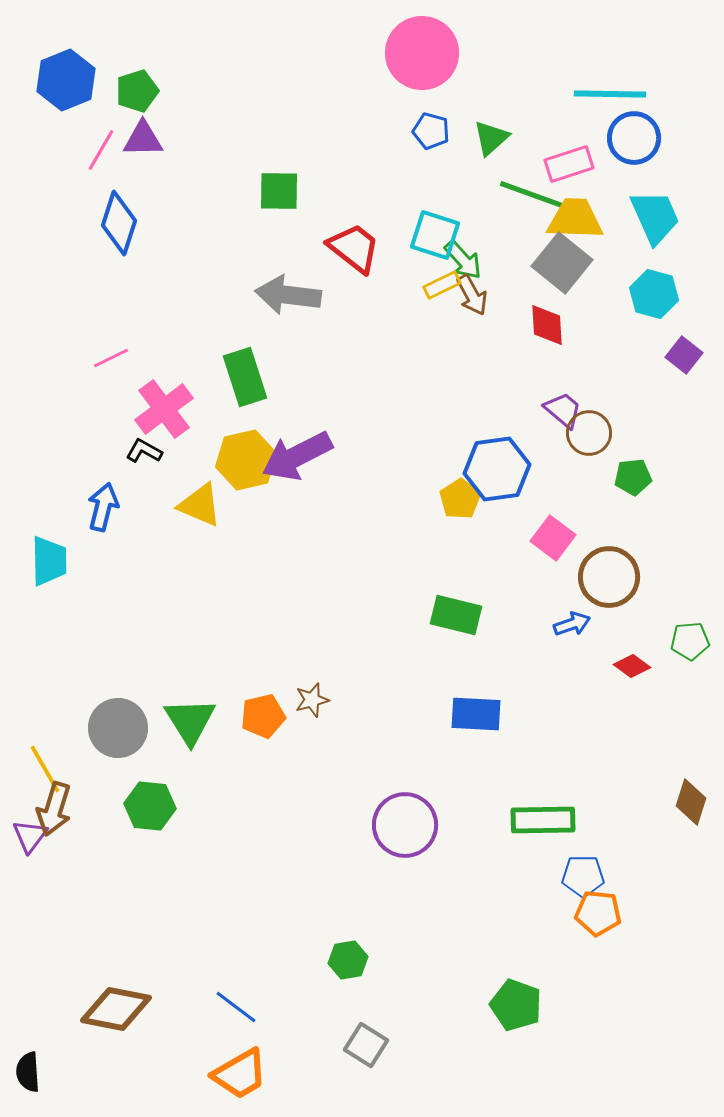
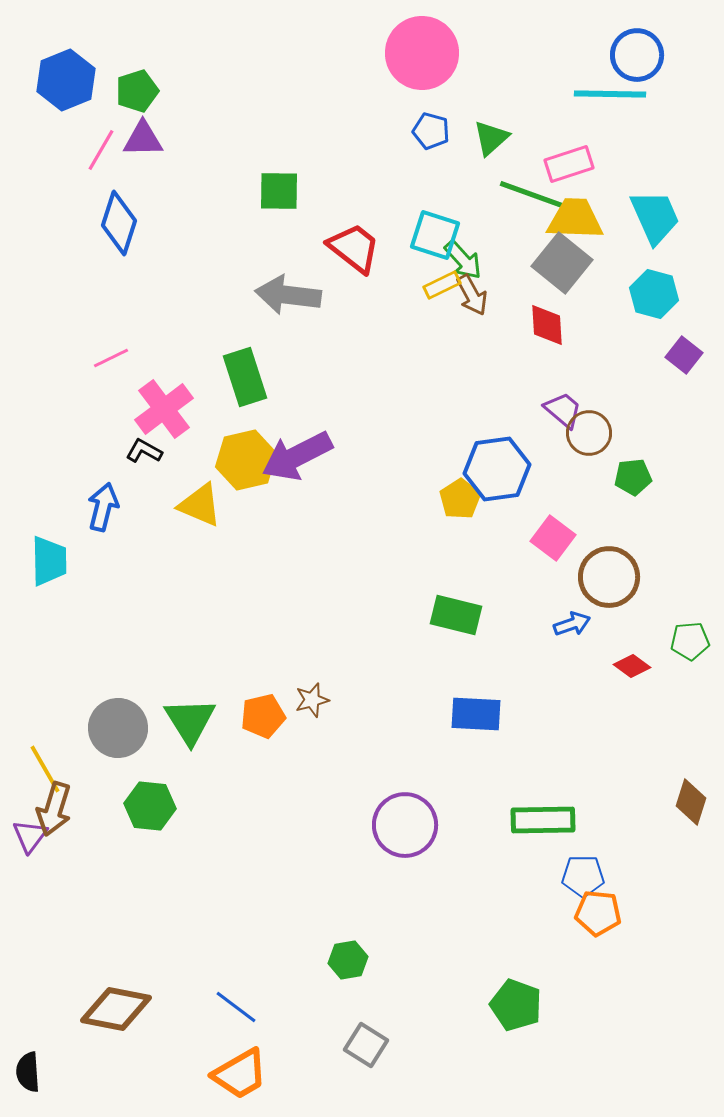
blue circle at (634, 138): moved 3 px right, 83 px up
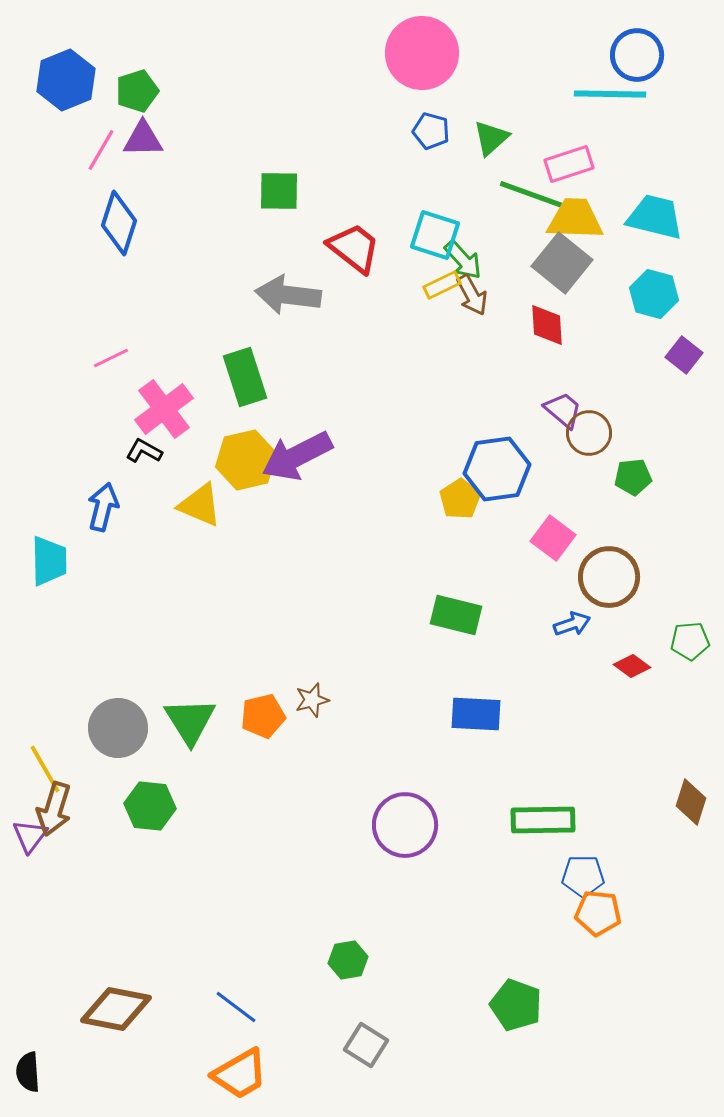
cyan trapezoid at (655, 217): rotated 52 degrees counterclockwise
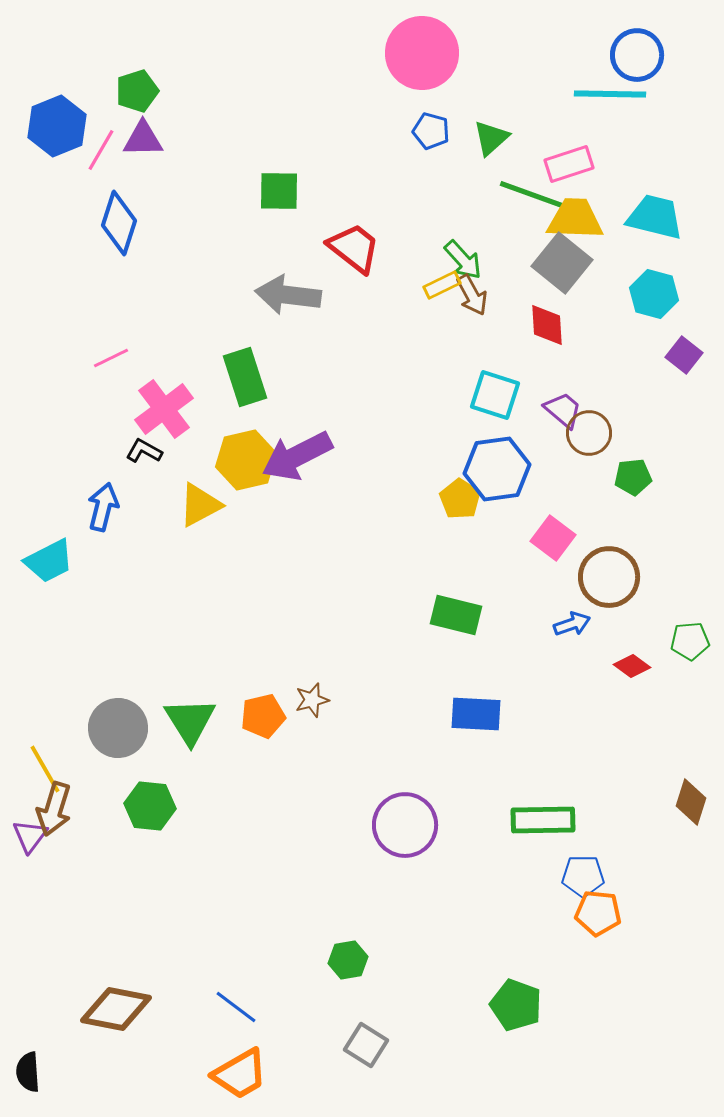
blue hexagon at (66, 80): moved 9 px left, 46 px down
cyan square at (435, 235): moved 60 px right, 160 px down
yellow pentagon at (460, 499): rotated 6 degrees counterclockwise
yellow triangle at (200, 505): rotated 51 degrees counterclockwise
cyan trapezoid at (49, 561): rotated 64 degrees clockwise
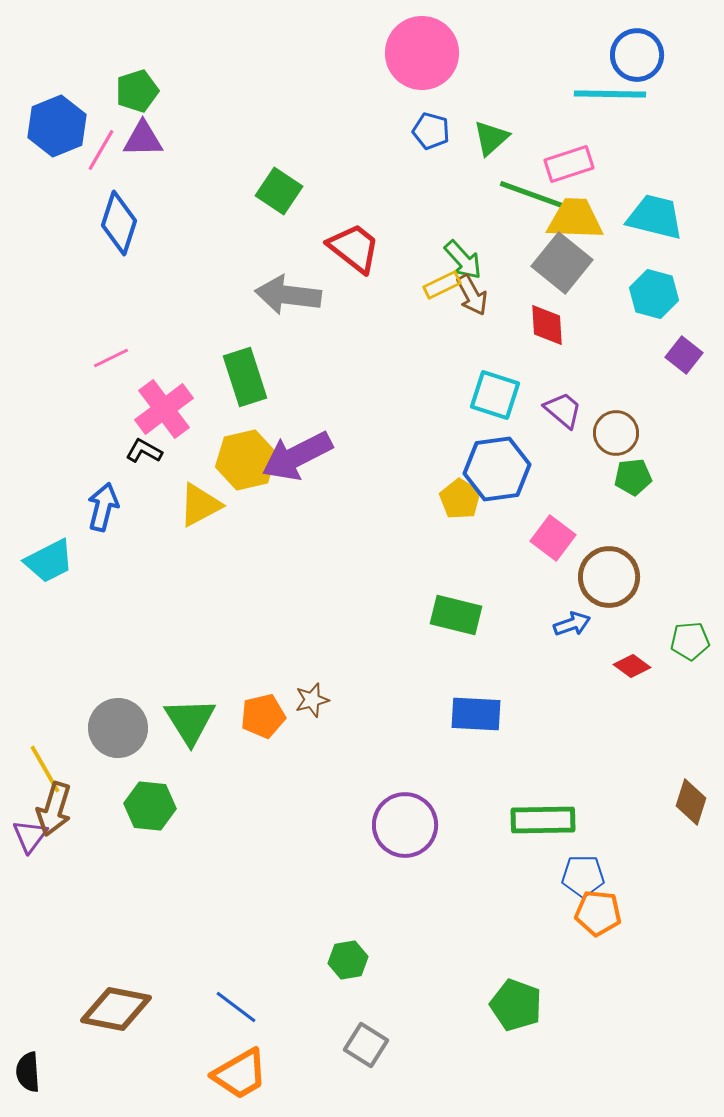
green square at (279, 191): rotated 33 degrees clockwise
brown circle at (589, 433): moved 27 px right
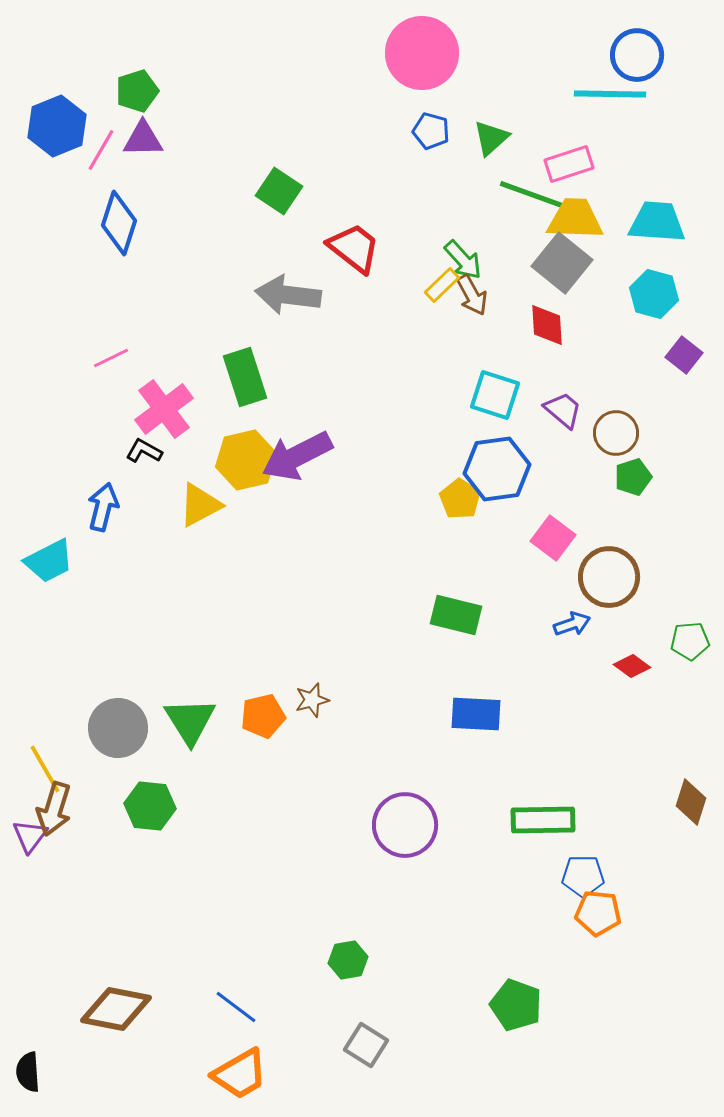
cyan trapezoid at (655, 217): moved 2 px right, 5 px down; rotated 10 degrees counterclockwise
yellow rectangle at (442, 285): rotated 18 degrees counterclockwise
green pentagon at (633, 477): rotated 12 degrees counterclockwise
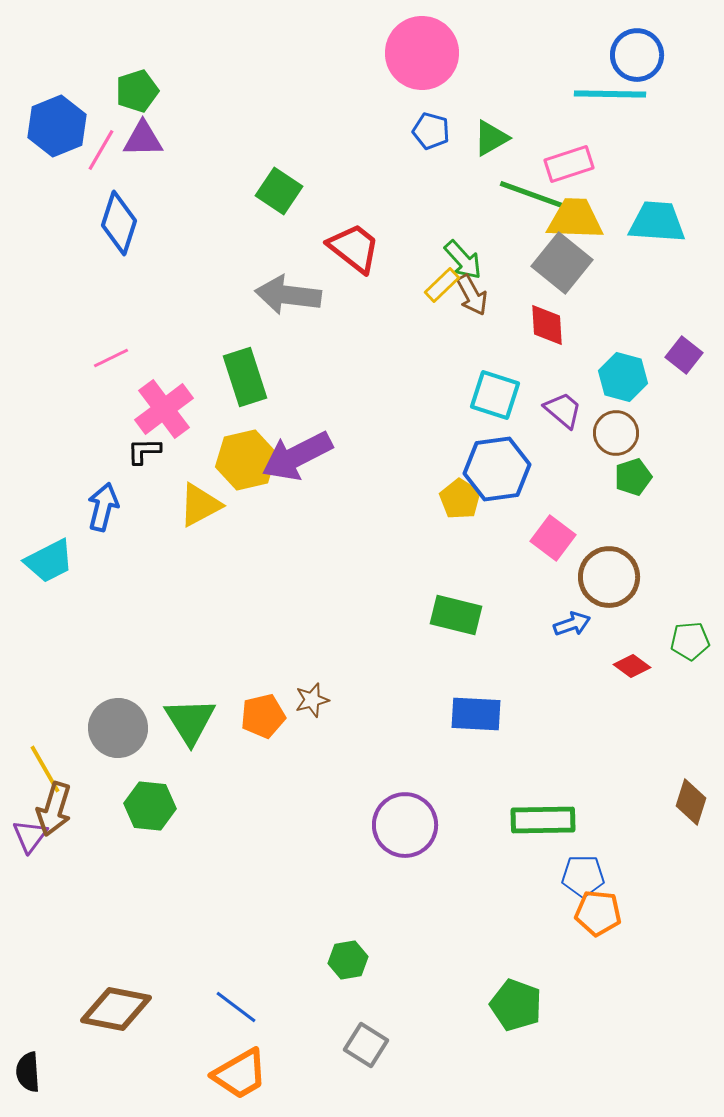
green triangle at (491, 138): rotated 12 degrees clockwise
cyan hexagon at (654, 294): moved 31 px left, 83 px down
black L-shape at (144, 451): rotated 30 degrees counterclockwise
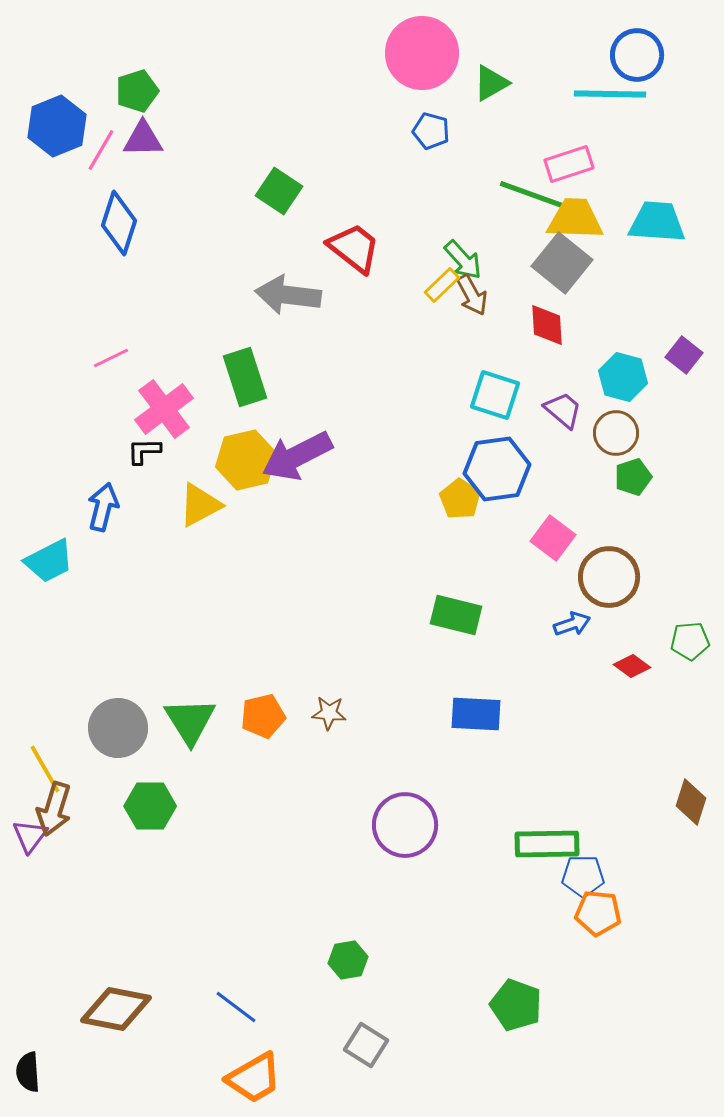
green triangle at (491, 138): moved 55 px up
brown star at (312, 700): moved 17 px right, 13 px down; rotated 20 degrees clockwise
green hexagon at (150, 806): rotated 6 degrees counterclockwise
green rectangle at (543, 820): moved 4 px right, 24 px down
orange trapezoid at (240, 1074): moved 14 px right, 4 px down
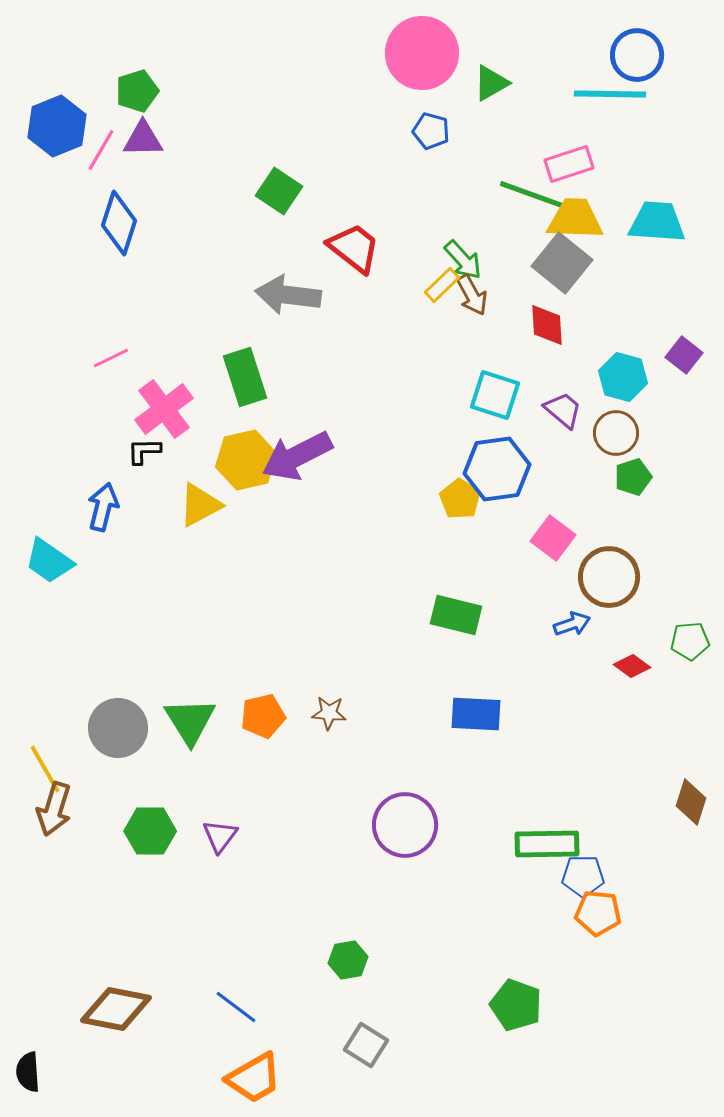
cyan trapezoid at (49, 561): rotated 62 degrees clockwise
green hexagon at (150, 806): moved 25 px down
purple triangle at (30, 836): moved 190 px right
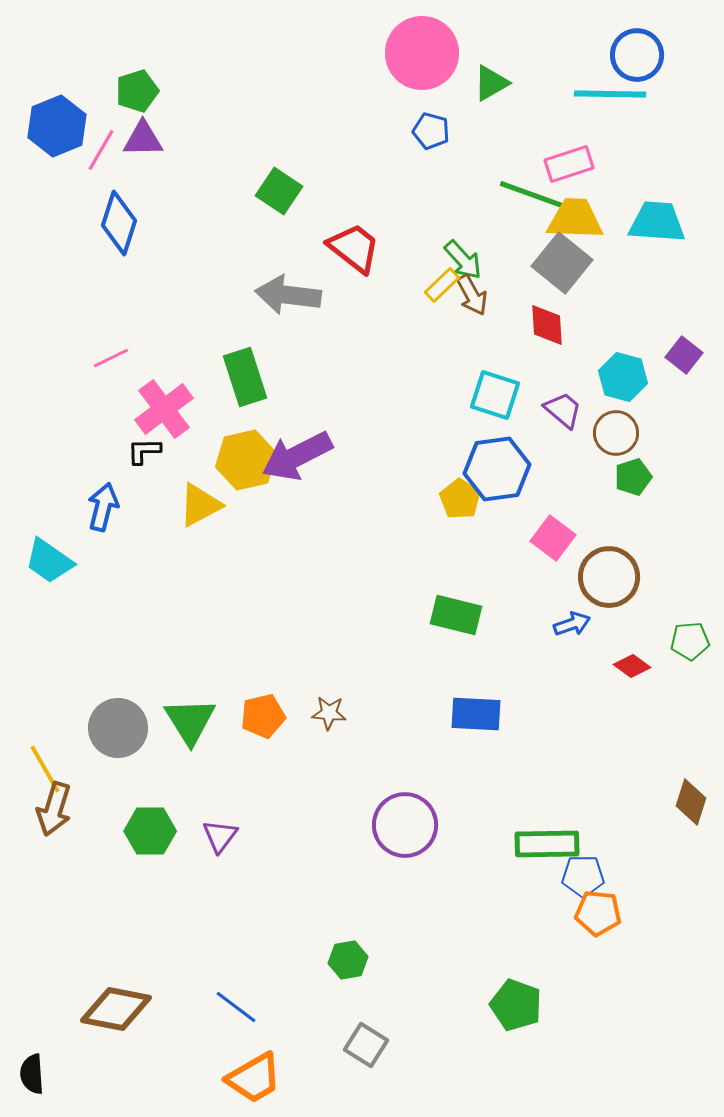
black semicircle at (28, 1072): moved 4 px right, 2 px down
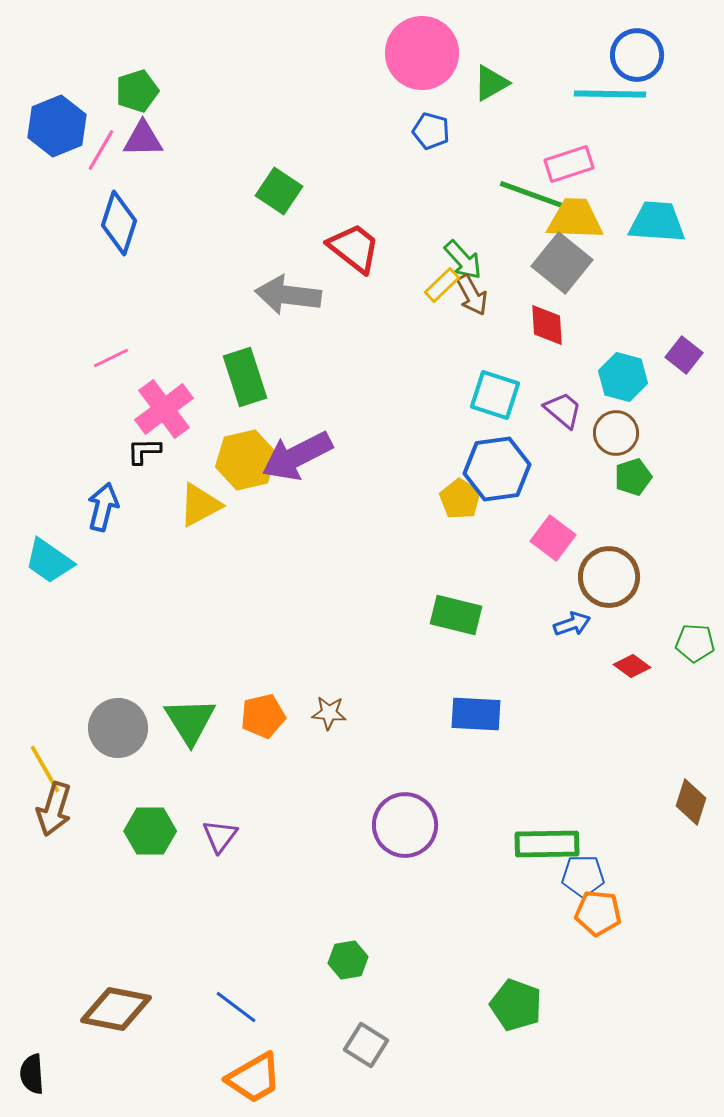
green pentagon at (690, 641): moved 5 px right, 2 px down; rotated 9 degrees clockwise
